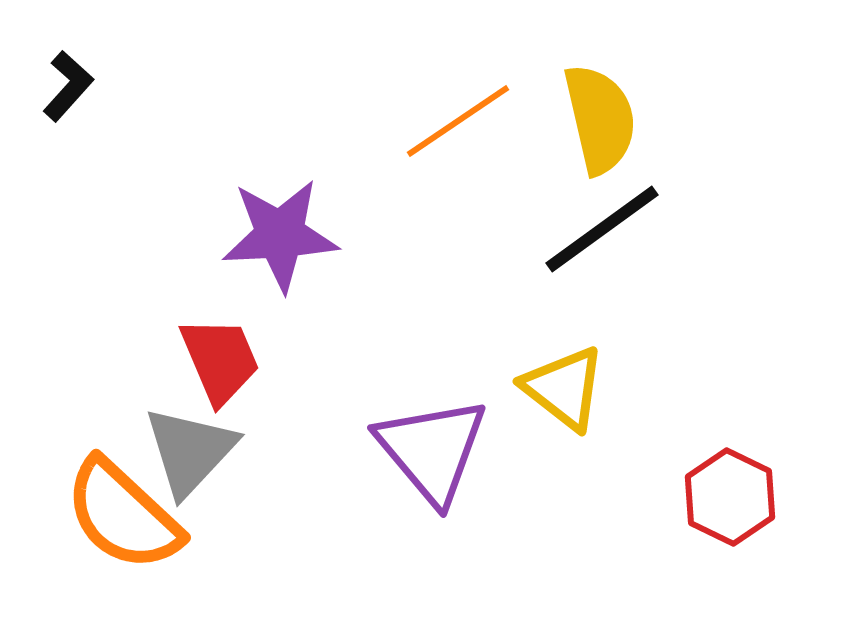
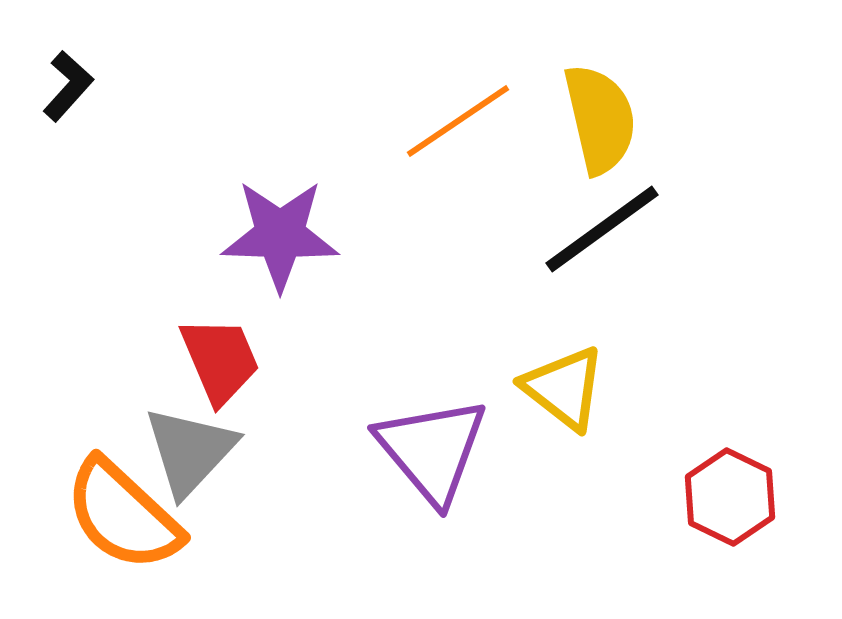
purple star: rotated 5 degrees clockwise
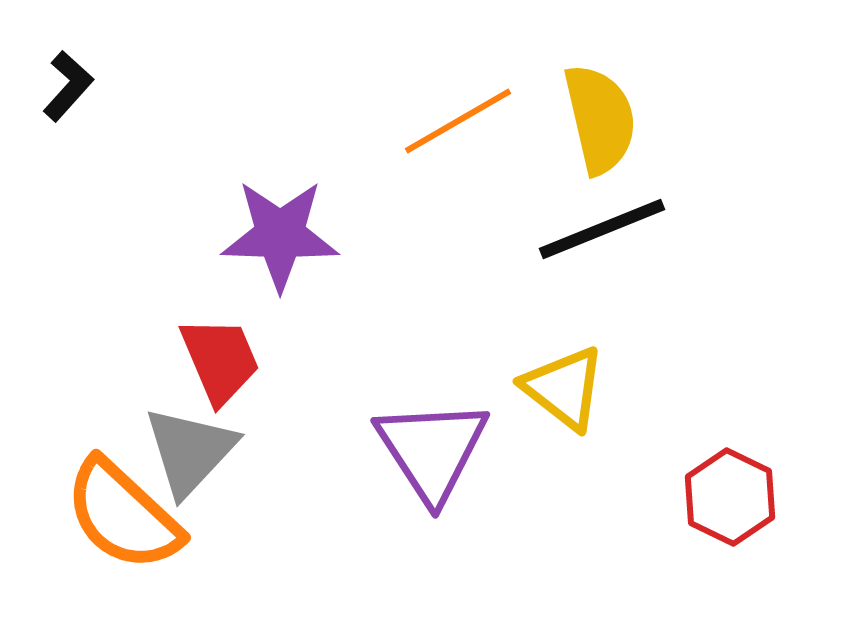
orange line: rotated 4 degrees clockwise
black line: rotated 14 degrees clockwise
purple triangle: rotated 7 degrees clockwise
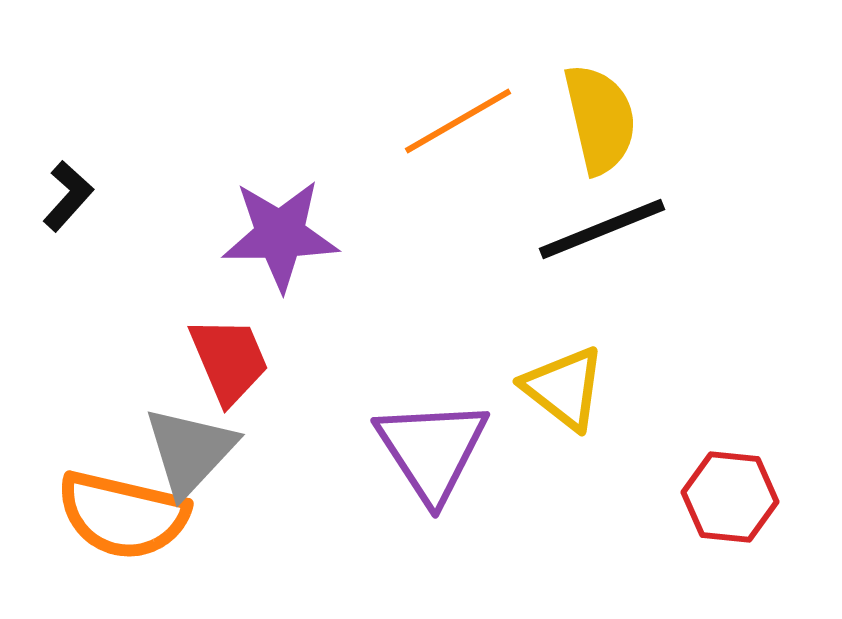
black L-shape: moved 110 px down
purple star: rotated 3 degrees counterclockwise
red trapezoid: moved 9 px right
red hexagon: rotated 20 degrees counterclockwise
orange semicircle: rotated 30 degrees counterclockwise
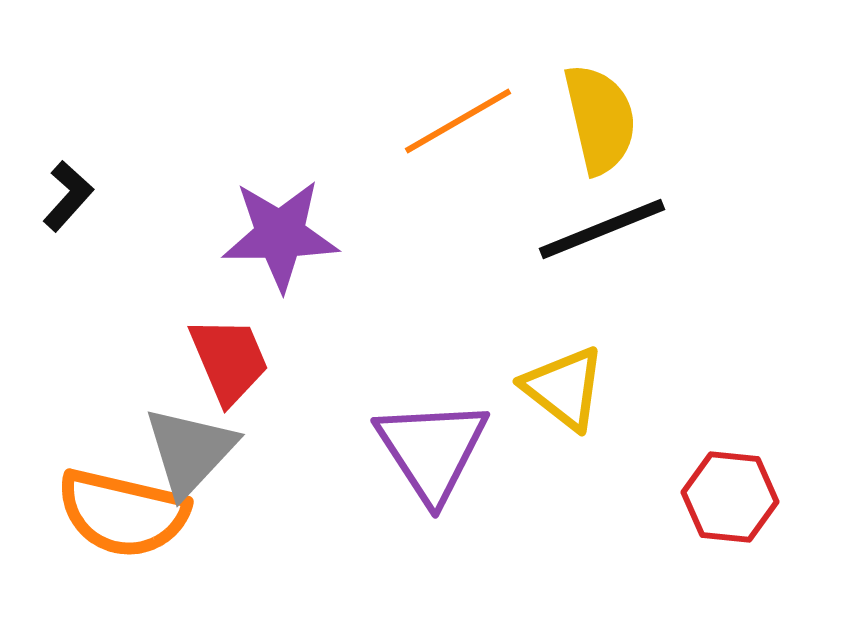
orange semicircle: moved 2 px up
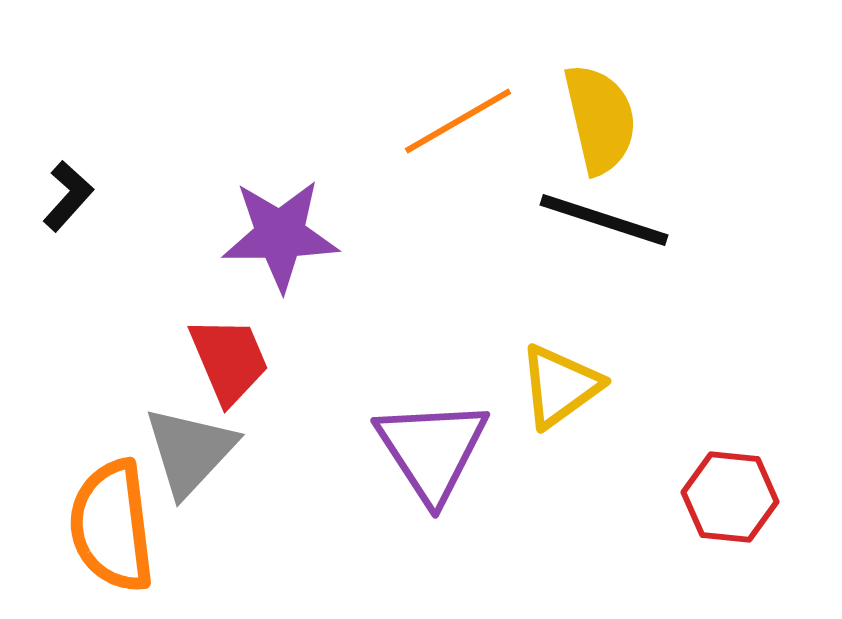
black line: moved 2 px right, 9 px up; rotated 40 degrees clockwise
yellow triangle: moved 4 px left, 2 px up; rotated 46 degrees clockwise
orange semicircle: moved 11 px left, 13 px down; rotated 70 degrees clockwise
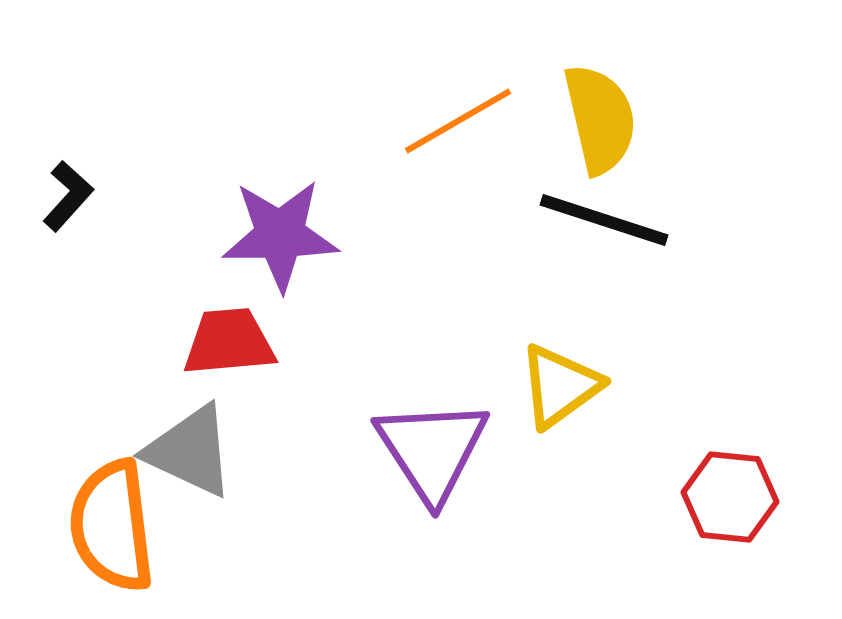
red trapezoid: moved 18 px up; rotated 72 degrees counterclockwise
gray triangle: rotated 48 degrees counterclockwise
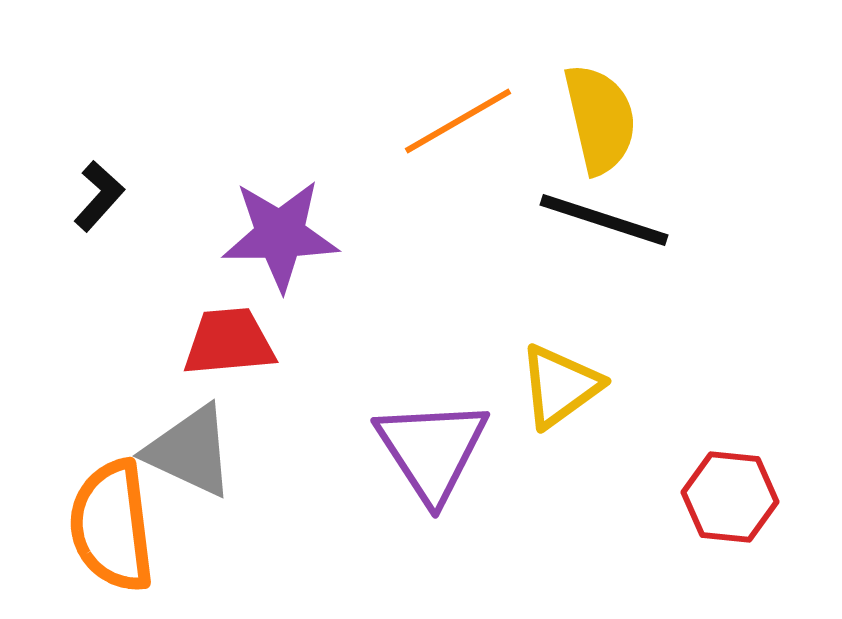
black L-shape: moved 31 px right
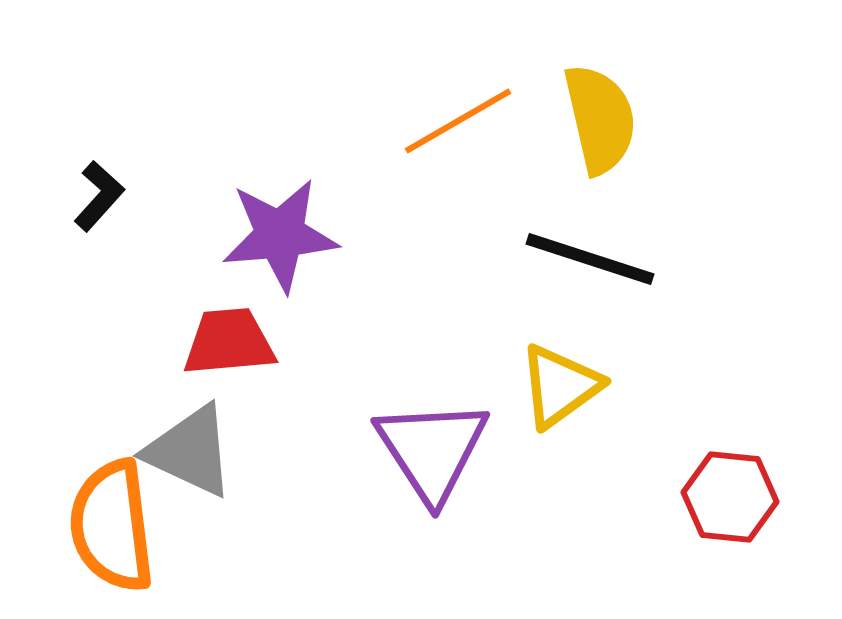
black line: moved 14 px left, 39 px down
purple star: rotated 4 degrees counterclockwise
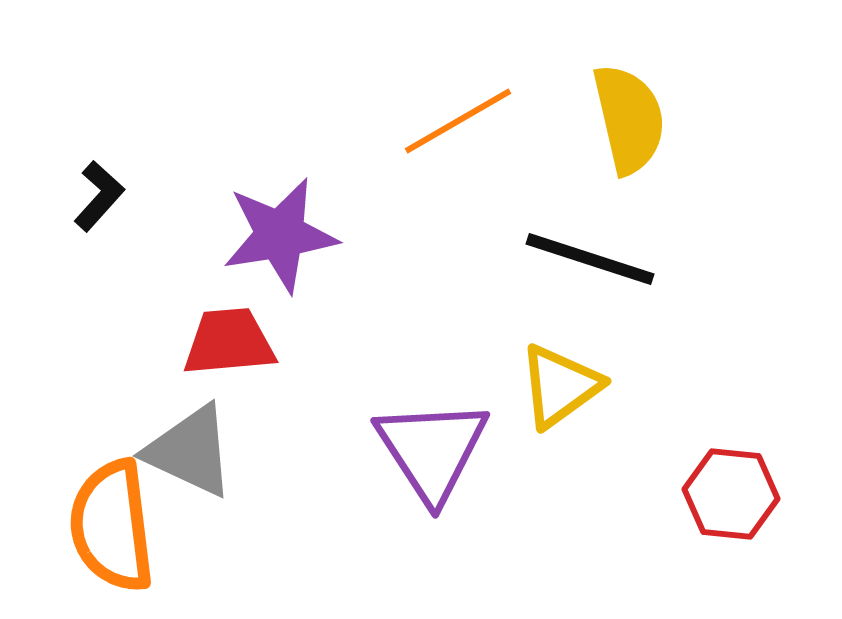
yellow semicircle: moved 29 px right
purple star: rotated 4 degrees counterclockwise
red hexagon: moved 1 px right, 3 px up
